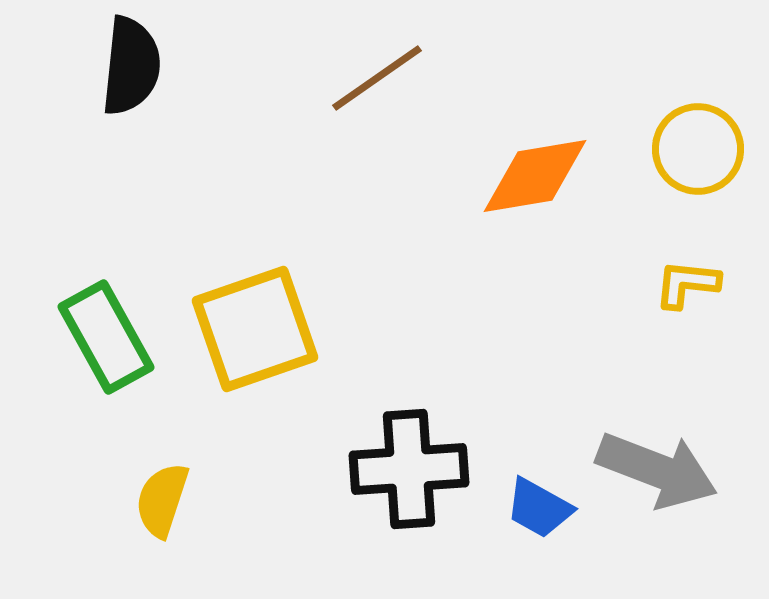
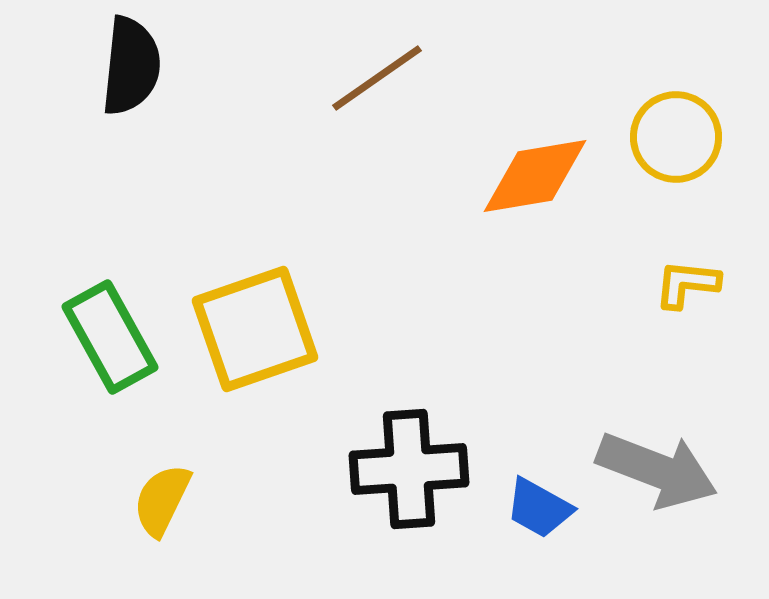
yellow circle: moved 22 px left, 12 px up
green rectangle: moved 4 px right
yellow semicircle: rotated 8 degrees clockwise
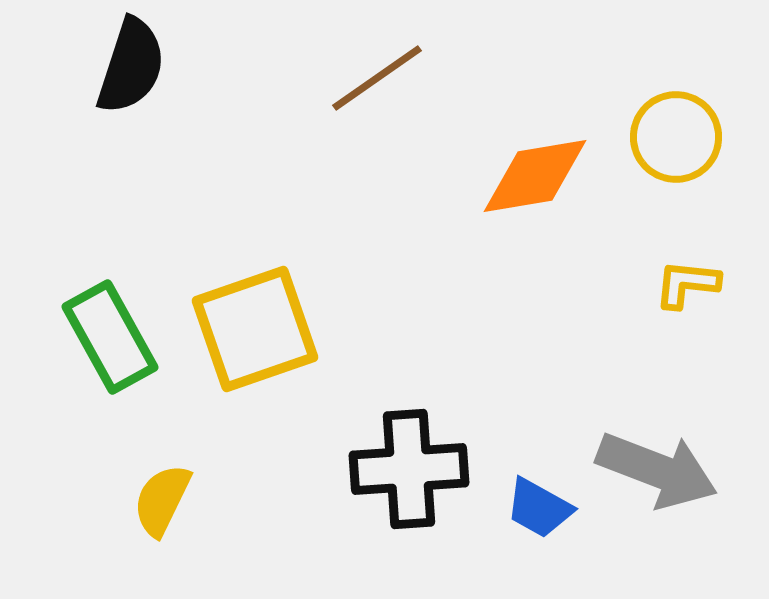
black semicircle: rotated 12 degrees clockwise
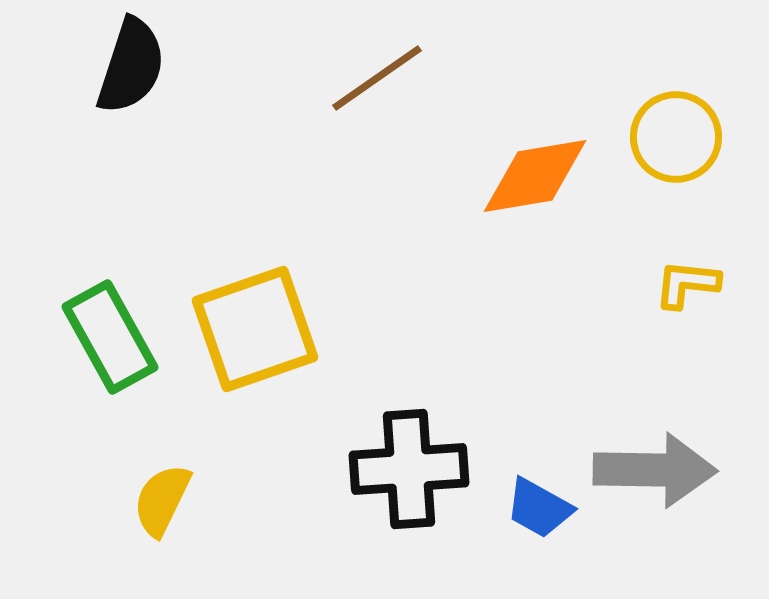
gray arrow: moved 2 px left; rotated 20 degrees counterclockwise
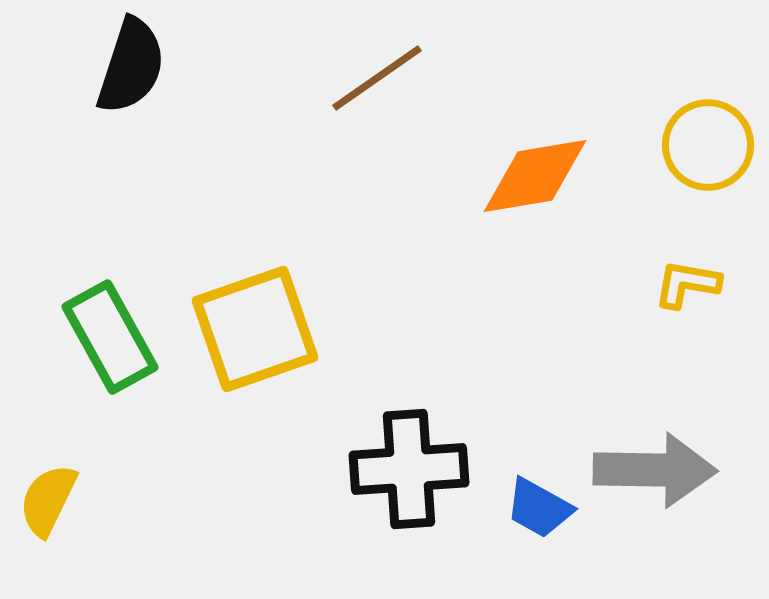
yellow circle: moved 32 px right, 8 px down
yellow L-shape: rotated 4 degrees clockwise
yellow semicircle: moved 114 px left
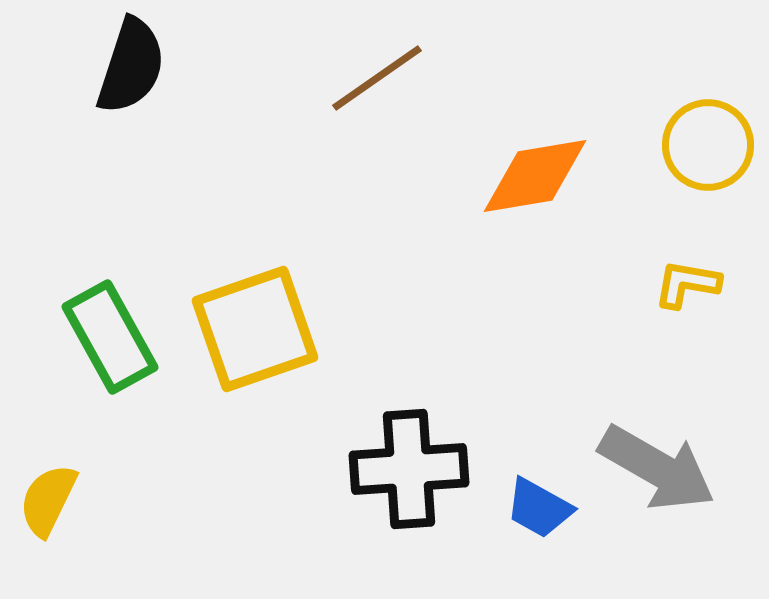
gray arrow: moved 2 px right, 2 px up; rotated 29 degrees clockwise
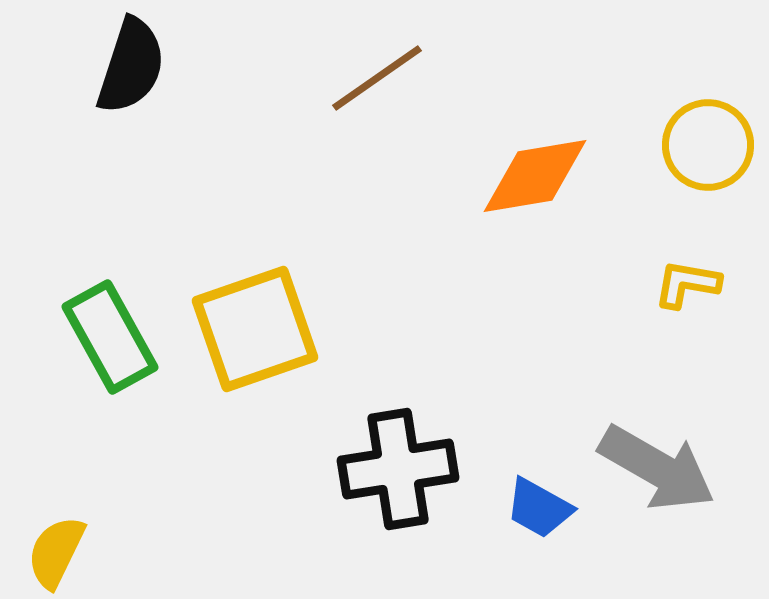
black cross: moved 11 px left; rotated 5 degrees counterclockwise
yellow semicircle: moved 8 px right, 52 px down
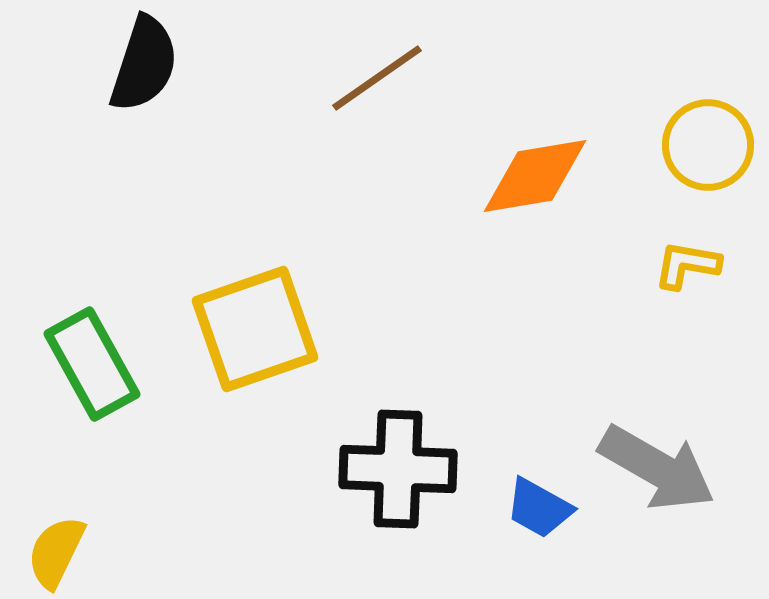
black semicircle: moved 13 px right, 2 px up
yellow L-shape: moved 19 px up
green rectangle: moved 18 px left, 27 px down
black cross: rotated 11 degrees clockwise
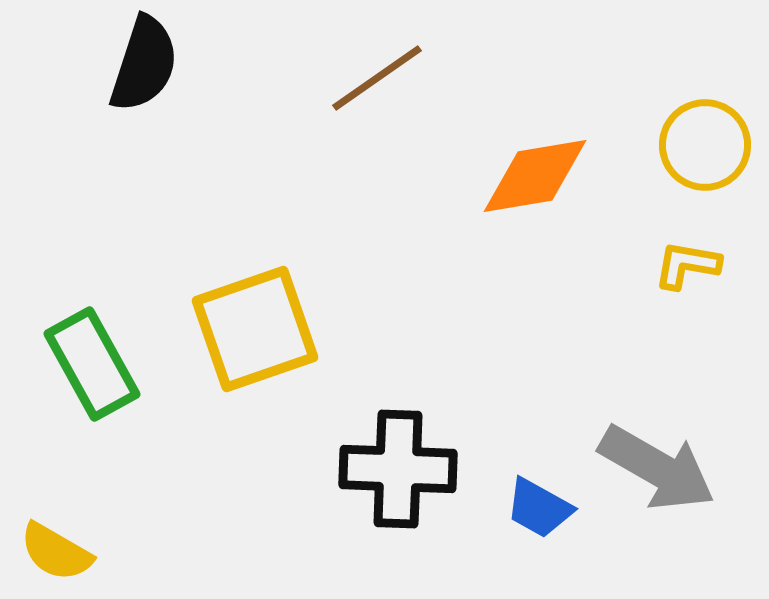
yellow circle: moved 3 px left
yellow semicircle: rotated 86 degrees counterclockwise
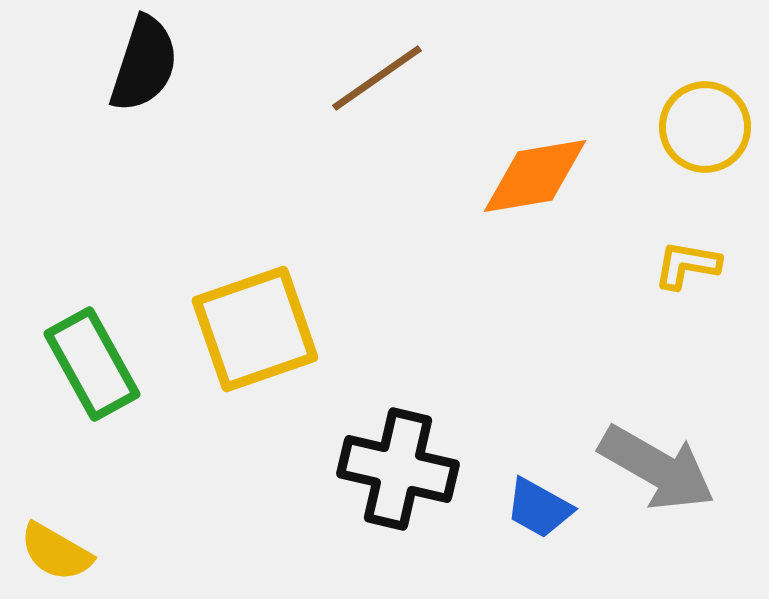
yellow circle: moved 18 px up
black cross: rotated 11 degrees clockwise
